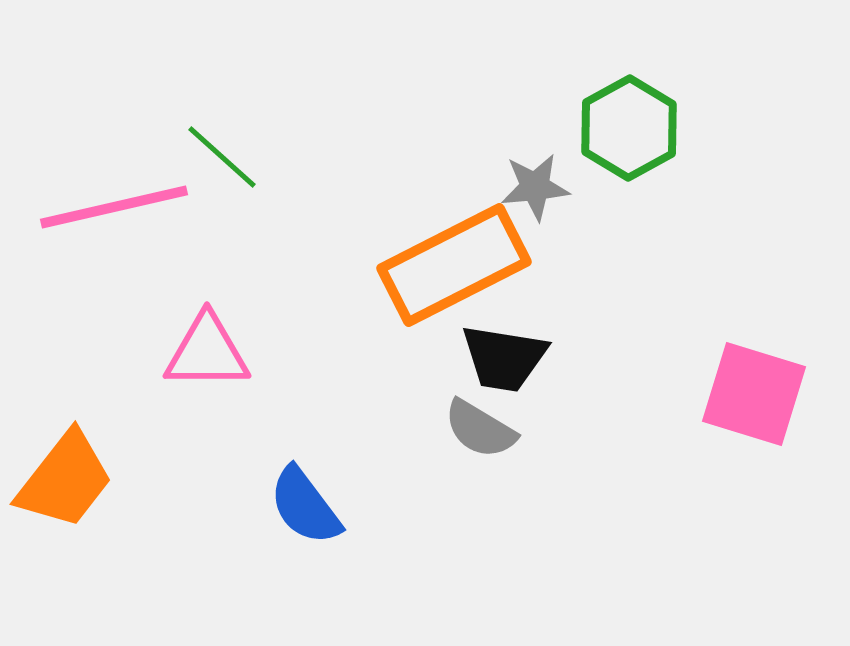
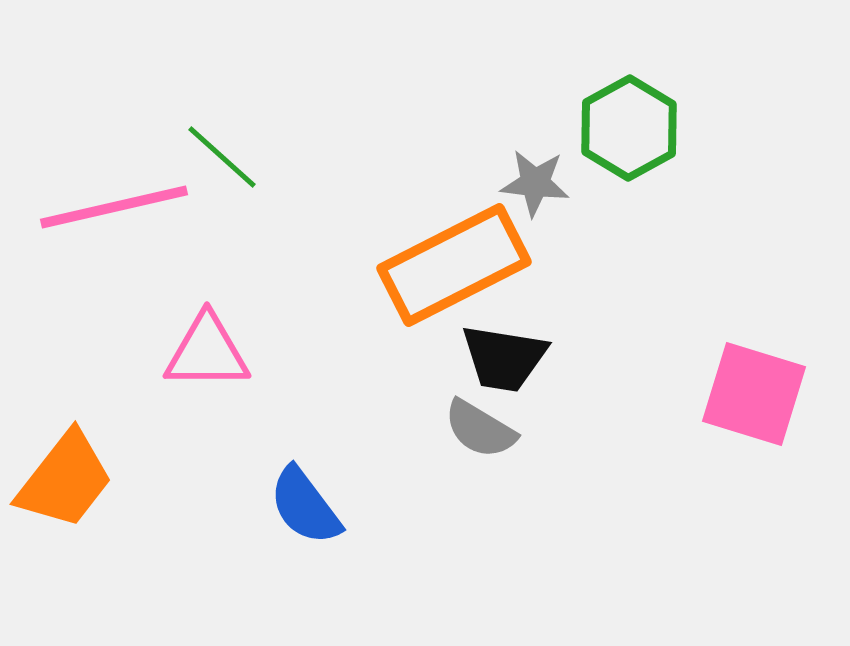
gray star: moved 4 px up; rotated 12 degrees clockwise
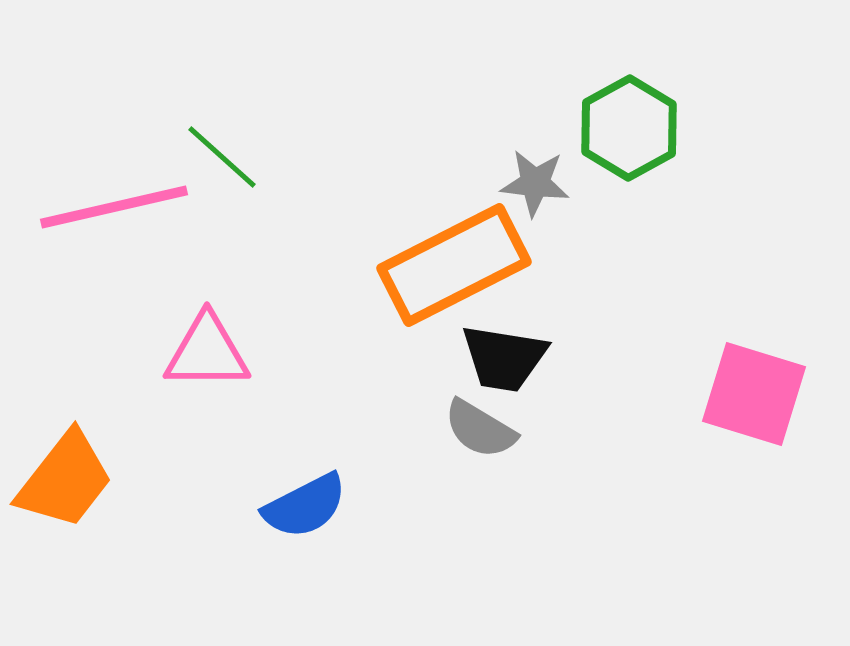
blue semicircle: rotated 80 degrees counterclockwise
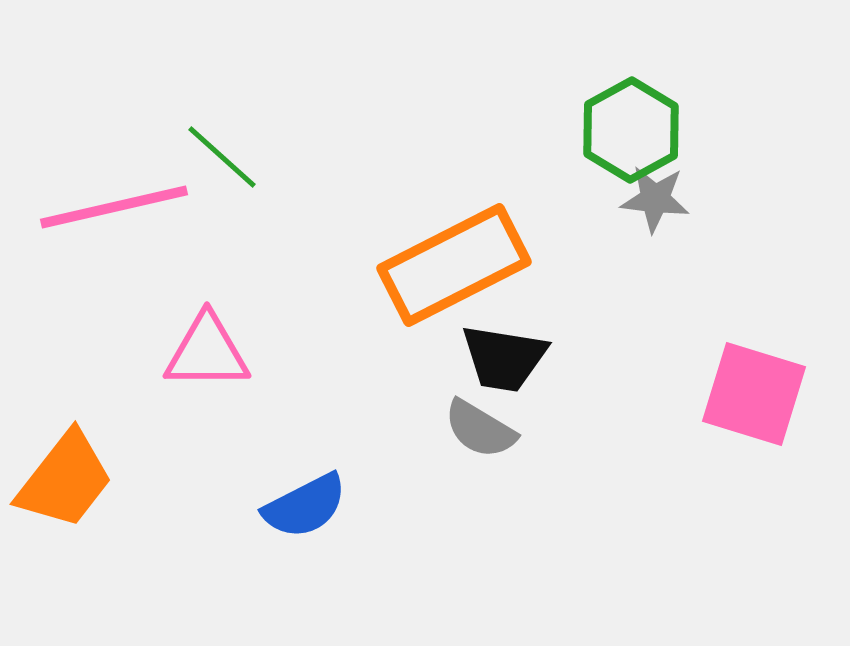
green hexagon: moved 2 px right, 2 px down
gray star: moved 120 px right, 16 px down
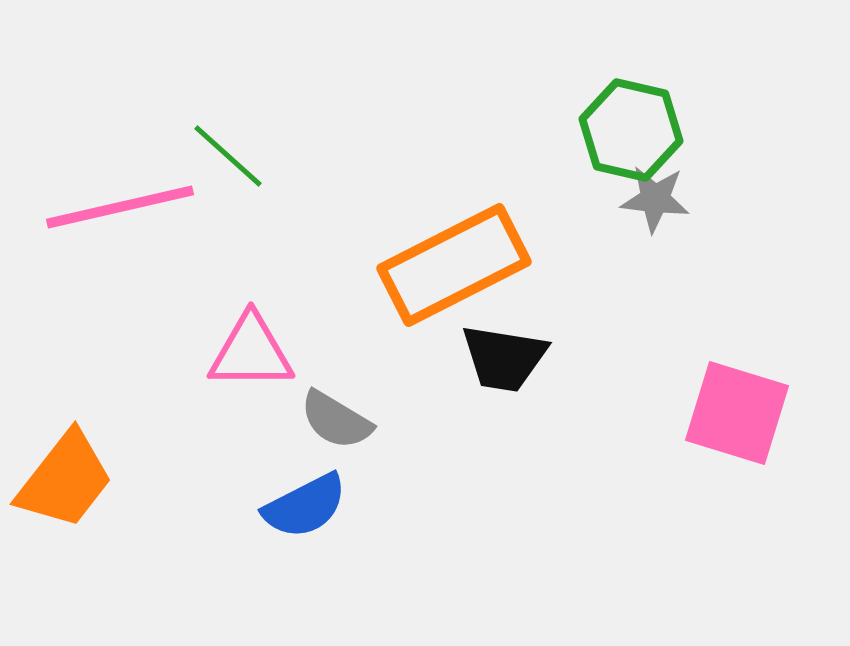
green hexagon: rotated 18 degrees counterclockwise
green line: moved 6 px right, 1 px up
pink line: moved 6 px right
pink triangle: moved 44 px right
pink square: moved 17 px left, 19 px down
gray semicircle: moved 144 px left, 9 px up
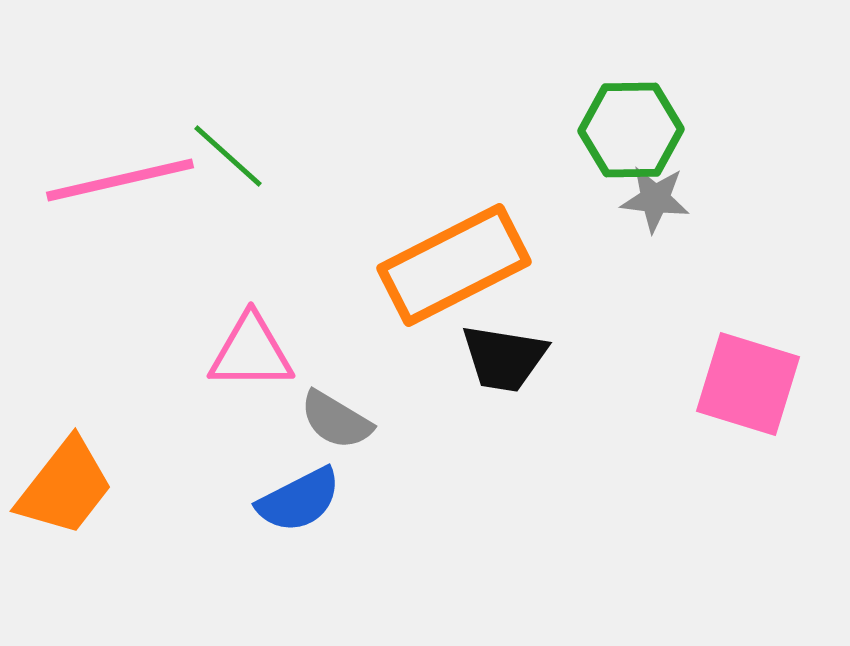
green hexagon: rotated 14 degrees counterclockwise
pink line: moved 27 px up
pink square: moved 11 px right, 29 px up
orange trapezoid: moved 7 px down
blue semicircle: moved 6 px left, 6 px up
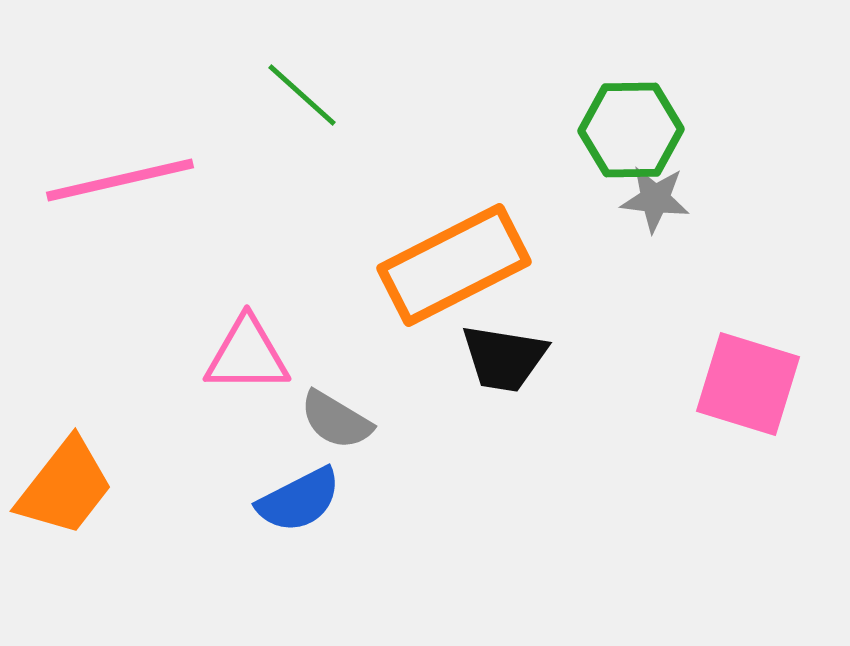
green line: moved 74 px right, 61 px up
pink triangle: moved 4 px left, 3 px down
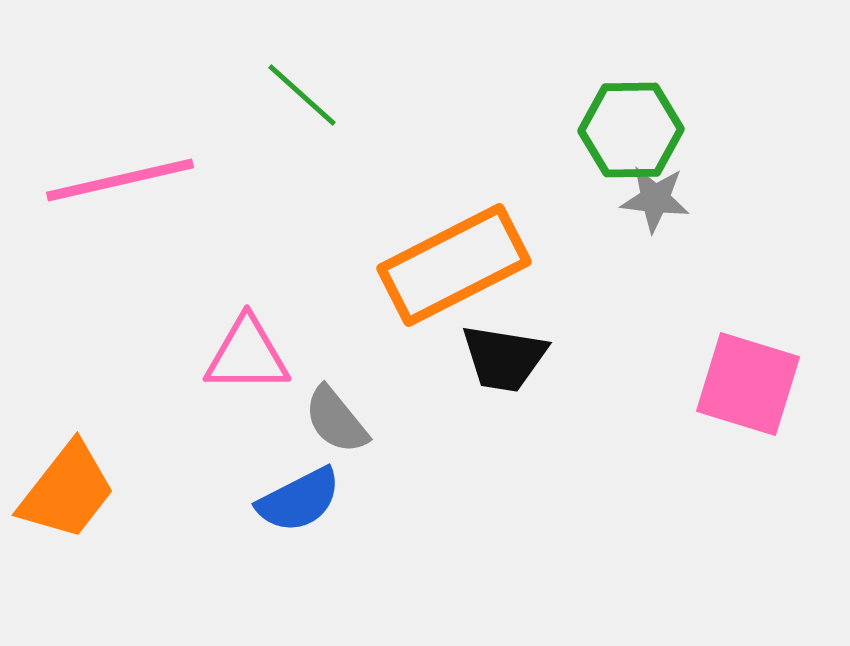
gray semicircle: rotated 20 degrees clockwise
orange trapezoid: moved 2 px right, 4 px down
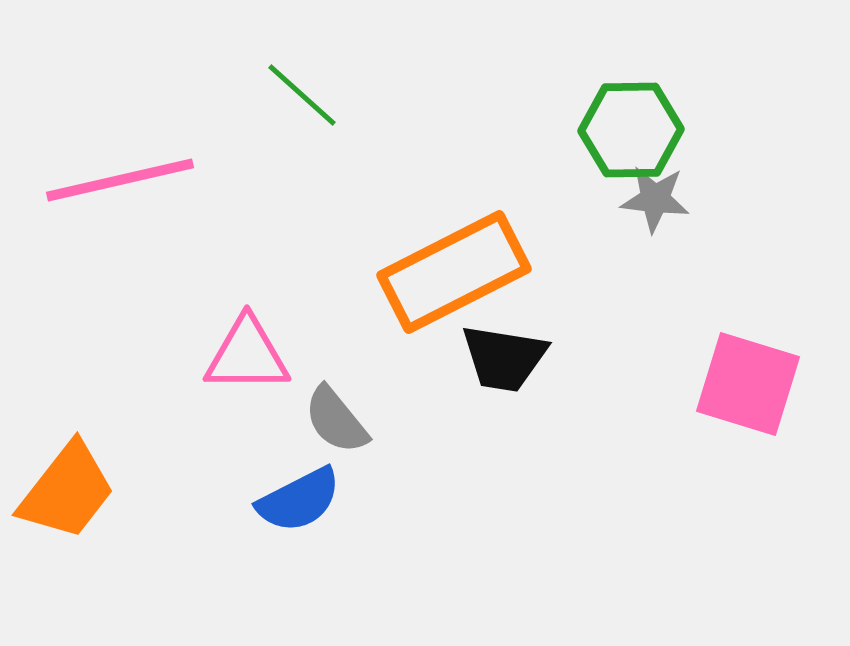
orange rectangle: moved 7 px down
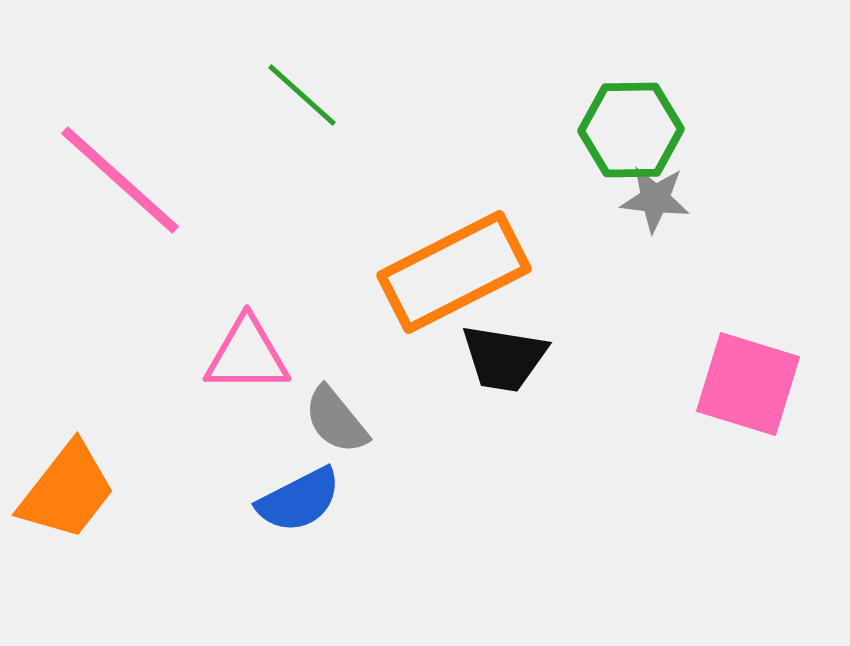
pink line: rotated 55 degrees clockwise
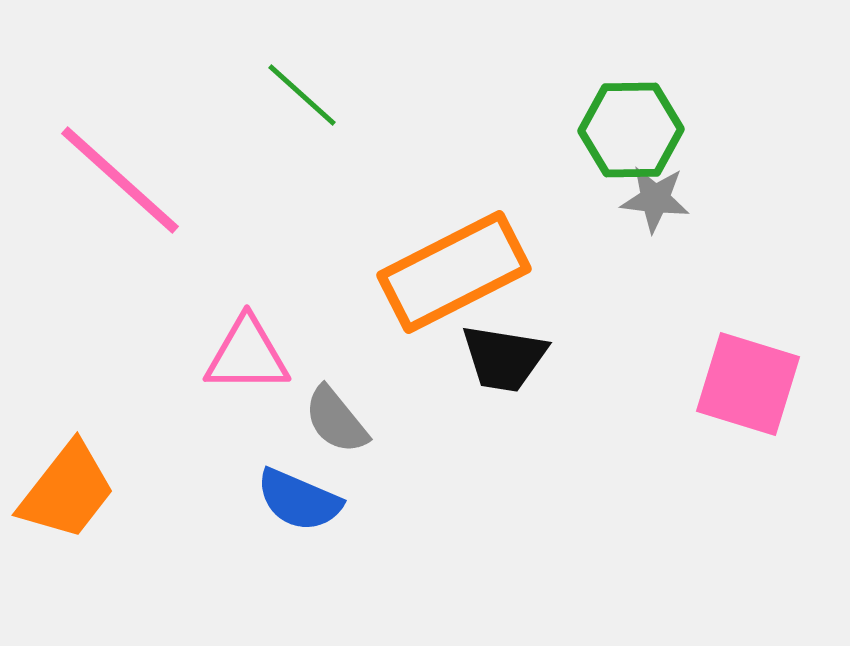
blue semicircle: rotated 50 degrees clockwise
